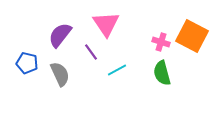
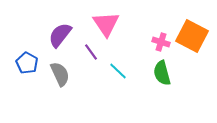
blue pentagon: rotated 15 degrees clockwise
cyan line: moved 1 px right, 1 px down; rotated 72 degrees clockwise
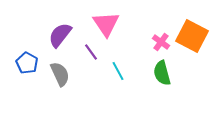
pink cross: rotated 18 degrees clockwise
cyan line: rotated 18 degrees clockwise
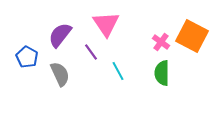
blue pentagon: moved 6 px up
green semicircle: rotated 15 degrees clockwise
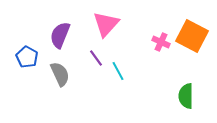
pink triangle: rotated 16 degrees clockwise
purple semicircle: rotated 16 degrees counterclockwise
pink cross: rotated 12 degrees counterclockwise
purple line: moved 5 px right, 6 px down
green semicircle: moved 24 px right, 23 px down
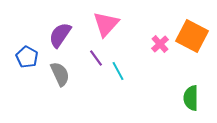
purple semicircle: rotated 12 degrees clockwise
pink cross: moved 1 px left, 2 px down; rotated 24 degrees clockwise
green semicircle: moved 5 px right, 2 px down
